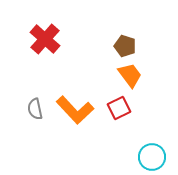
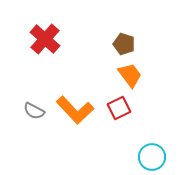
brown pentagon: moved 1 px left, 2 px up
gray semicircle: moved 1 px left, 2 px down; rotated 50 degrees counterclockwise
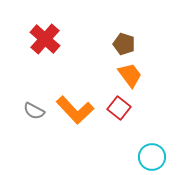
red square: rotated 25 degrees counterclockwise
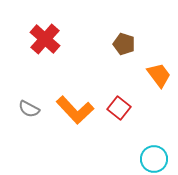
orange trapezoid: moved 29 px right
gray semicircle: moved 5 px left, 2 px up
cyan circle: moved 2 px right, 2 px down
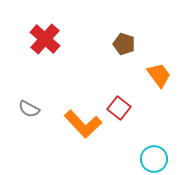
orange L-shape: moved 8 px right, 14 px down
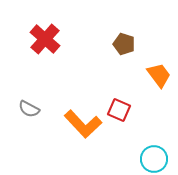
red square: moved 2 px down; rotated 15 degrees counterclockwise
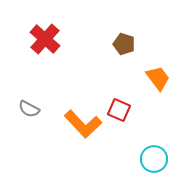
orange trapezoid: moved 1 px left, 3 px down
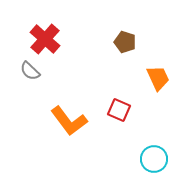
brown pentagon: moved 1 px right, 2 px up
orange trapezoid: rotated 12 degrees clockwise
gray semicircle: moved 1 px right, 38 px up; rotated 15 degrees clockwise
orange L-shape: moved 14 px left, 3 px up; rotated 6 degrees clockwise
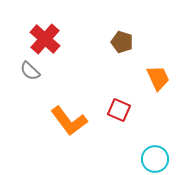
brown pentagon: moved 3 px left
cyan circle: moved 1 px right
